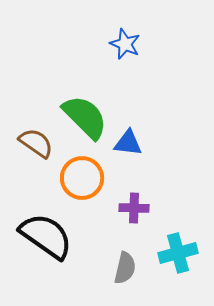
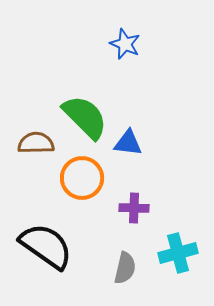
brown semicircle: rotated 36 degrees counterclockwise
black semicircle: moved 10 px down
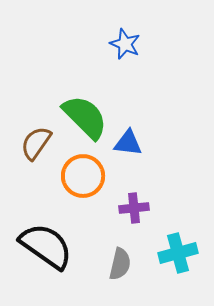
brown semicircle: rotated 54 degrees counterclockwise
orange circle: moved 1 px right, 2 px up
purple cross: rotated 8 degrees counterclockwise
gray semicircle: moved 5 px left, 4 px up
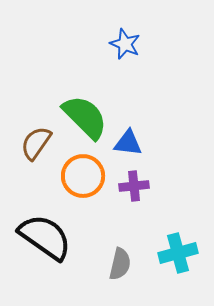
purple cross: moved 22 px up
black semicircle: moved 1 px left, 9 px up
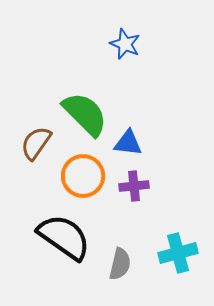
green semicircle: moved 3 px up
black semicircle: moved 19 px right
